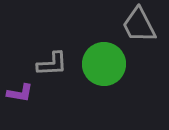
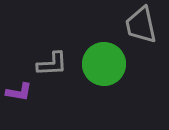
gray trapezoid: moved 2 px right; rotated 15 degrees clockwise
purple L-shape: moved 1 px left, 1 px up
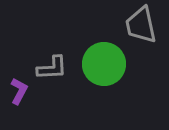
gray L-shape: moved 4 px down
purple L-shape: moved 1 px up; rotated 72 degrees counterclockwise
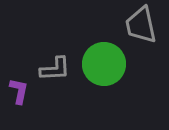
gray L-shape: moved 3 px right, 1 px down
purple L-shape: rotated 16 degrees counterclockwise
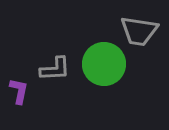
gray trapezoid: moved 2 px left, 6 px down; rotated 69 degrees counterclockwise
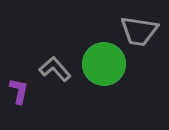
gray L-shape: rotated 128 degrees counterclockwise
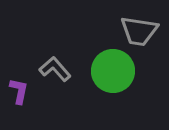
green circle: moved 9 px right, 7 px down
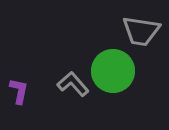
gray trapezoid: moved 2 px right
gray L-shape: moved 18 px right, 15 px down
